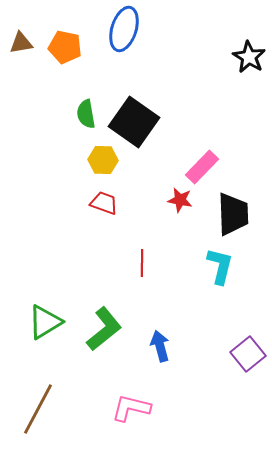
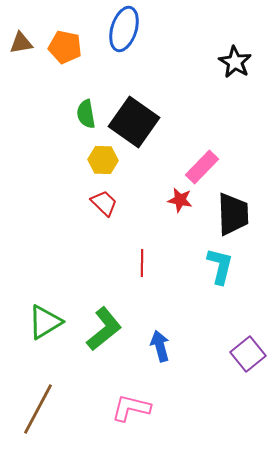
black star: moved 14 px left, 5 px down
red trapezoid: rotated 24 degrees clockwise
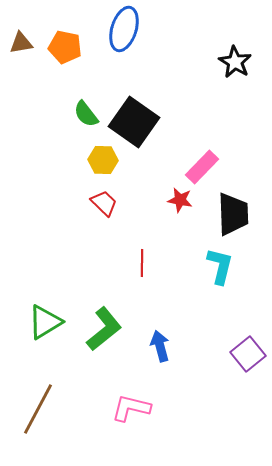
green semicircle: rotated 28 degrees counterclockwise
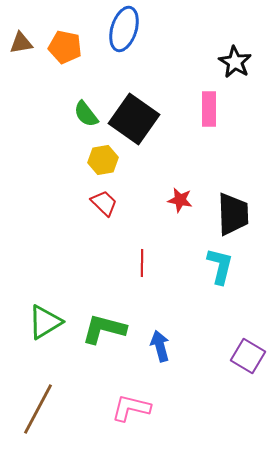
black square: moved 3 px up
yellow hexagon: rotated 12 degrees counterclockwise
pink rectangle: moved 7 px right, 58 px up; rotated 44 degrees counterclockwise
green L-shape: rotated 126 degrees counterclockwise
purple square: moved 2 px down; rotated 20 degrees counterclockwise
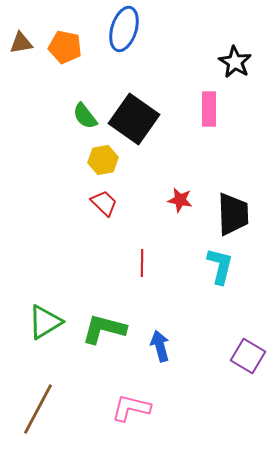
green semicircle: moved 1 px left, 2 px down
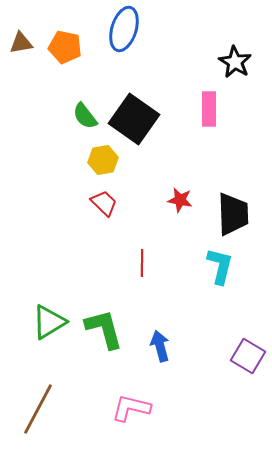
green triangle: moved 4 px right
green L-shape: rotated 60 degrees clockwise
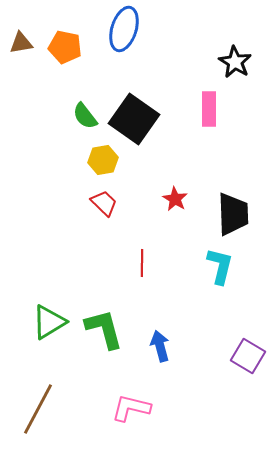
red star: moved 5 px left, 1 px up; rotated 20 degrees clockwise
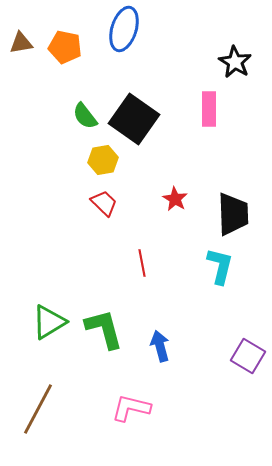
red line: rotated 12 degrees counterclockwise
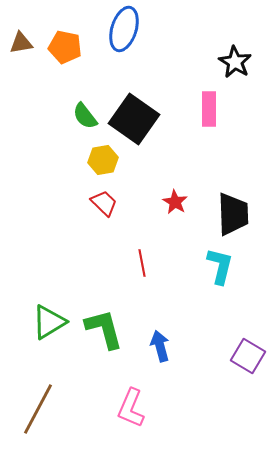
red star: moved 3 px down
pink L-shape: rotated 81 degrees counterclockwise
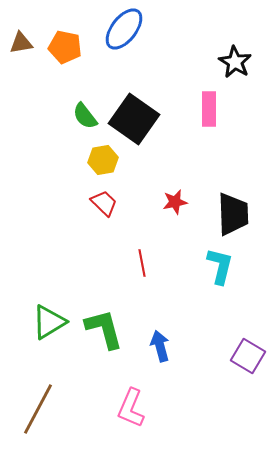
blue ellipse: rotated 21 degrees clockwise
red star: rotated 30 degrees clockwise
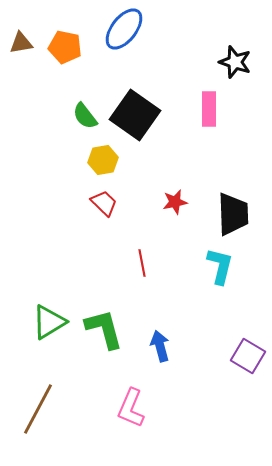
black star: rotated 12 degrees counterclockwise
black square: moved 1 px right, 4 px up
